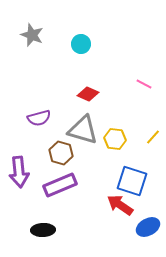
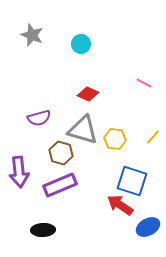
pink line: moved 1 px up
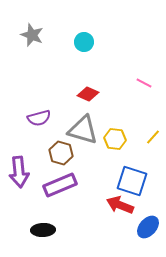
cyan circle: moved 3 px right, 2 px up
red arrow: rotated 12 degrees counterclockwise
blue ellipse: rotated 20 degrees counterclockwise
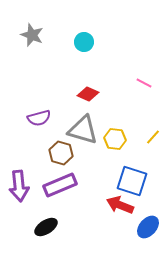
purple arrow: moved 14 px down
black ellipse: moved 3 px right, 3 px up; rotated 30 degrees counterclockwise
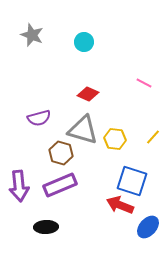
black ellipse: rotated 30 degrees clockwise
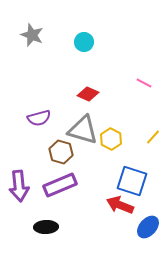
yellow hexagon: moved 4 px left; rotated 20 degrees clockwise
brown hexagon: moved 1 px up
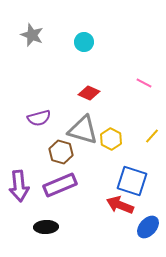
red diamond: moved 1 px right, 1 px up
yellow line: moved 1 px left, 1 px up
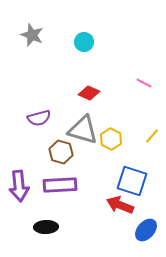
purple rectangle: rotated 20 degrees clockwise
blue ellipse: moved 2 px left, 3 px down
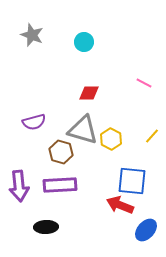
red diamond: rotated 25 degrees counterclockwise
purple semicircle: moved 5 px left, 4 px down
blue square: rotated 12 degrees counterclockwise
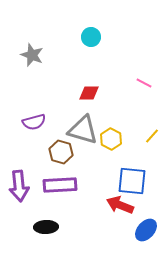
gray star: moved 20 px down
cyan circle: moved 7 px right, 5 px up
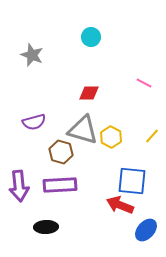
yellow hexagon: moved 2 px up
